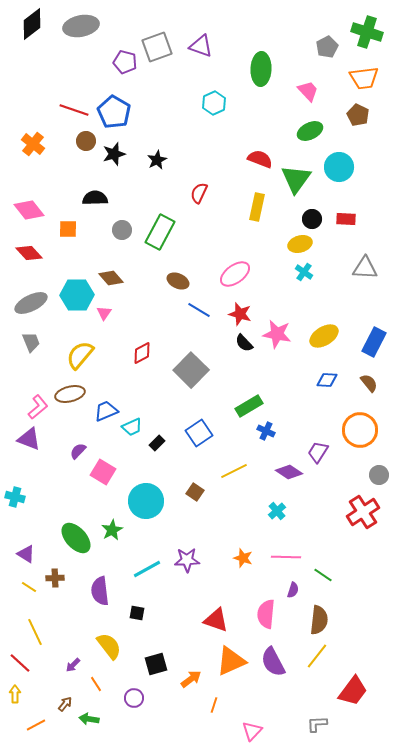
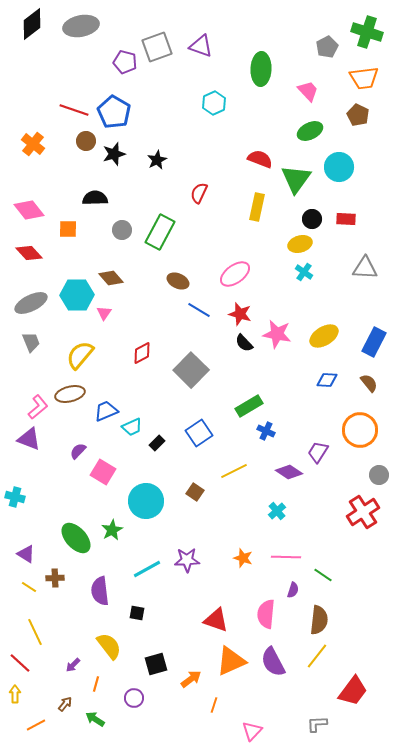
orange line at (96, 684): rotated 49 degrees clockwise
green arrow at (89, 719): moved 6 px right; rotated 24 degrees clockwise
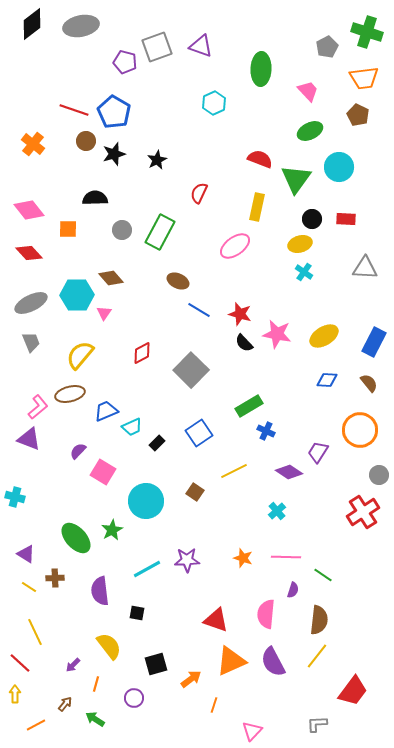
pink ellipse at (235, 274): moved 28 px up
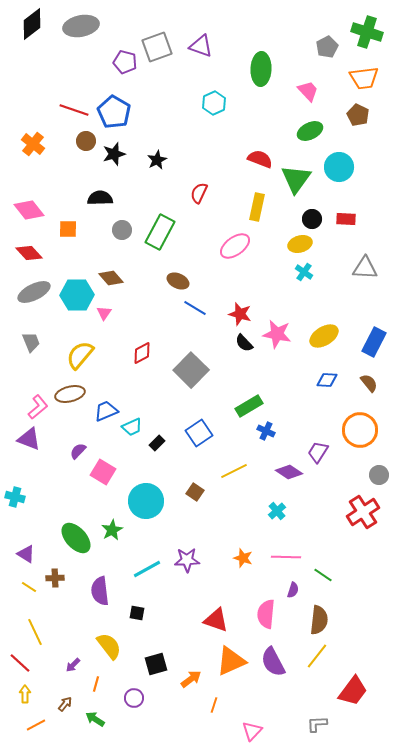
black semicircle at (95, 198): moved 5 px right
gray ellipse at (31, 303): moved 3 px right, 11 px up
blue line at (199, 310): moved 4 px left, 2 px up
yellow arrow at (15, 694): moved 10 px right
